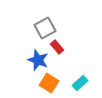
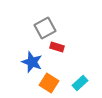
red rectangle: rotated 32 degrees counterclockwise
blue star: moved 6 px left, 2 px down
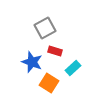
red rectangle: moved 2 px left, 4 px down
cyan rectangle: moved 7 px left, 15 px up
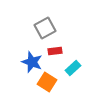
red rectangle: rotated 24 degrees counterclockwise
orange square: moved 2 px left, 1 px up
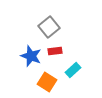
gray square: moved 4 px right, 1 px up; rotated 10 degrees counterclockwise
blue star: moved 1 px left, 6 px up
cyan rectangle: moved 2 px down
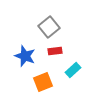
blue star: moved 6 px left
orange square: moved 4 px left; rotated 36 degrees clockwise
